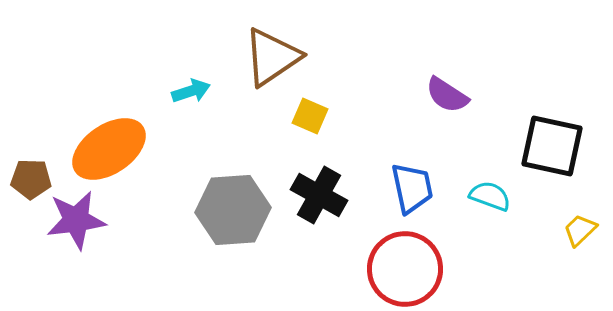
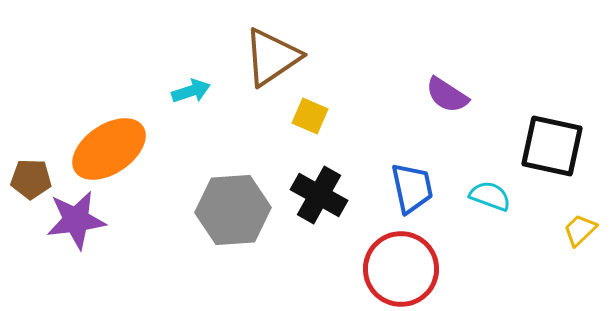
red circle: moved 4 px left
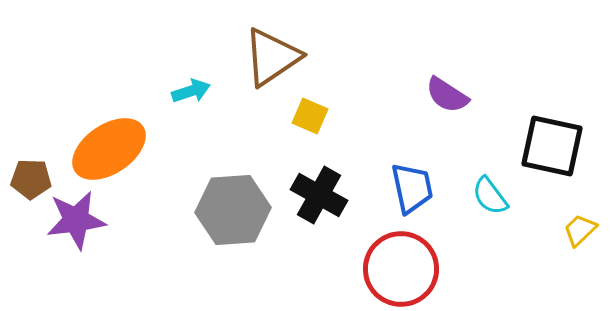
cyan semicircle: rotated 147 degrees counterclockwise
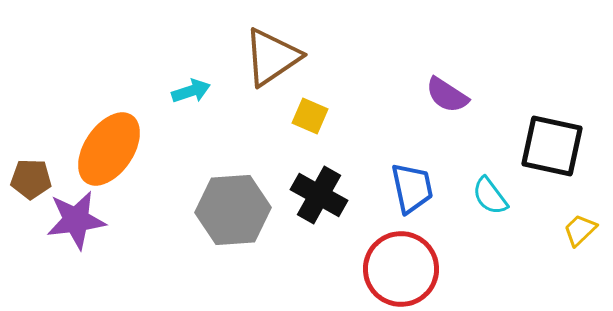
orange ellipse: rotated 22 degrees counterclockwise
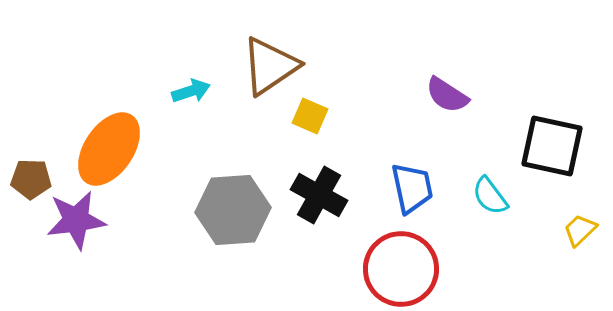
brown triangle: moved 2 px left, 9 px down
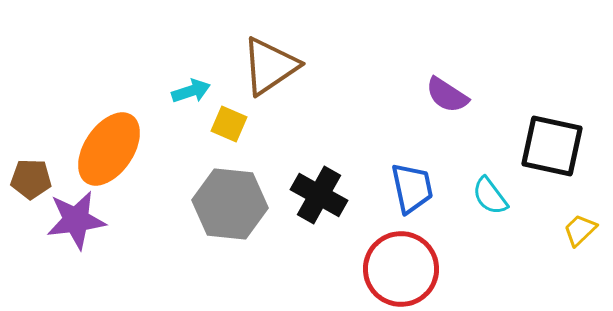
yellow square: moved 81 px left, 8 px down
gray hexagon: moved 3 px left, 6 px up; rotated 10 degrees clockwise
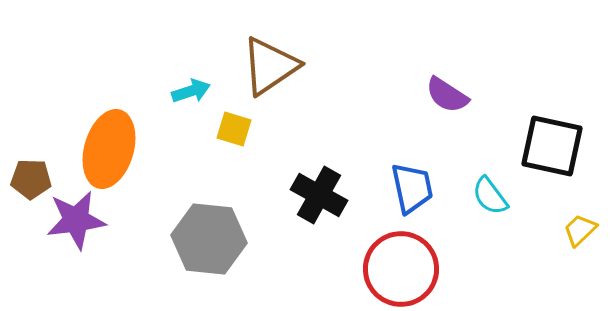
yellow square: moved 5 px right, 5 px down; rotated 6 degrees counterclockwise
orange ellipse: rotated 18 degrees counterclockwise
gray hexagon: moved 21 px left, 35 px down
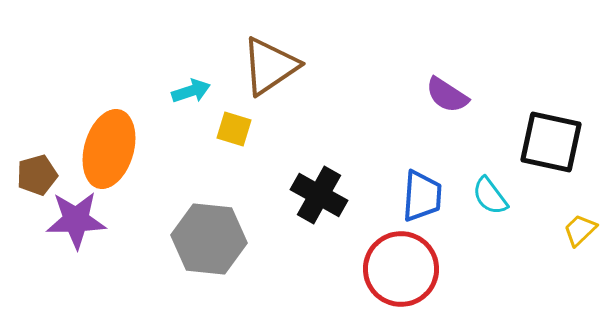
black square: moved 1 px left, 4 px up
brown pentagon: moved 6 px right, 4 px up; rotated 18 degrees counterclockwise
blue trapezoid: moved 10 px right, 8 px down; rotated 16 degrees clockwise
purple star: rotated 6 degrees clockwise
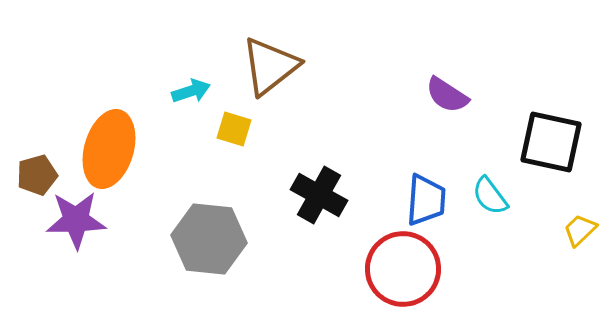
brown triangle: rotated 4 degrees counterclockwise
blue trapezoid: moved 4 px right, 4 px down
red circle: moved 2 px right
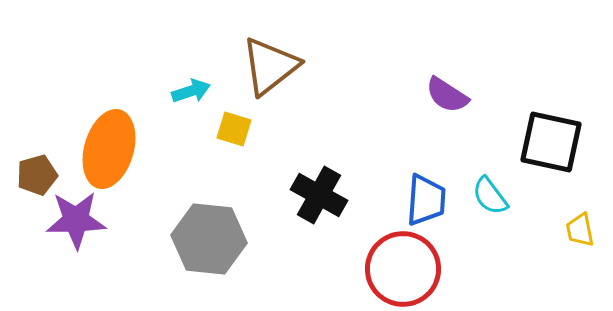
yellow trapezoid: rotated 57 degrees counterclockwise
